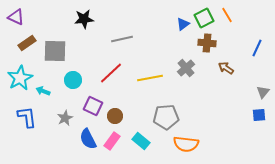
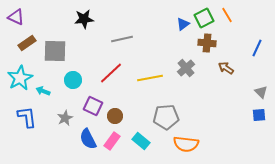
gray triangle: moved 2 px left; rotated 24 degrees counterclockwise
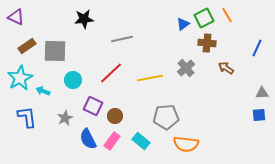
brown rectangle: moved 3 px down
gray triangle: moved 1 px right, 1 px down; rotated 48 degrees counterclockwise
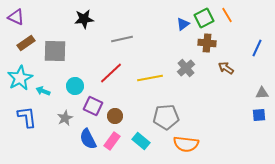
brown rectangle: moved 1 px left, 3 px up
cyan circle: moved 2 px right, 6 px down
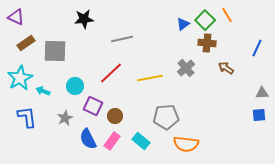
green square: moved 1 px right, 2 px down; rotated 18 degrees counterclockwise
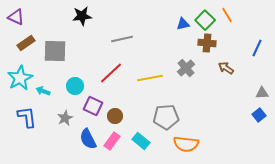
black star: moved 2 px left, 3 px up
blue triangle: rotated 24 degrees clockwise
blue square: rotated 32 degrees counterclockwise
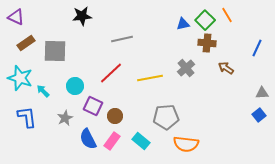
cyan star: rotated 25 degrees counterclockwise
cyan arrow: rotated 24 degrees clockwise
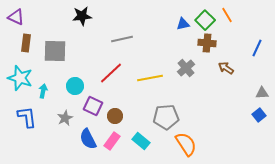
brown rectangle: rotated 48 degrees counterclockwise
cyan arrow: rotated 56 degrees clockwise
orange semicircle: rotated 130 degrees counterclockwise
